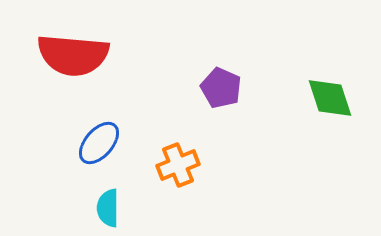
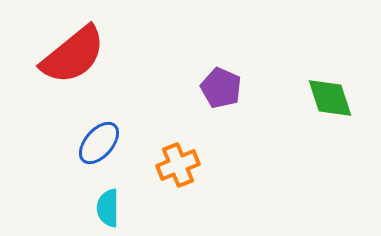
red semicircle: rotated 44 degrees counterclockwise
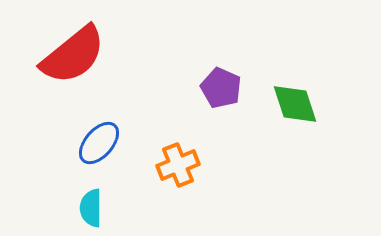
green diamond: moved 35 px left, 6 px down
cyan semicircle: moved 17 px left
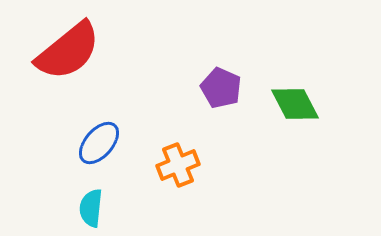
red semicircle: moved 5 px left, 4 px up
green diamond: rotated 9 degrees counterclockwise
cyan semicircle: rotated 6 degrees clockwise
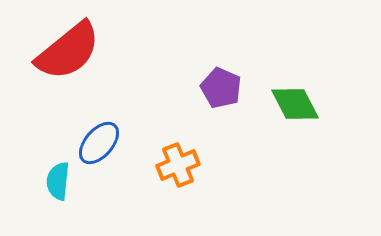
cyan semicircle: moved 33 px left, 27 px up
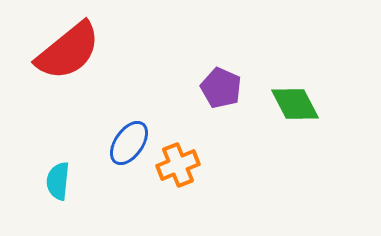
blue ellipse: moved 30 px right; rotated 6 degrees counterclockwise
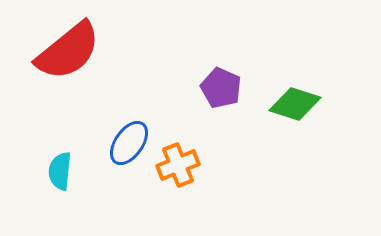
green diamond: rotated 45 degrees counterclockwise
cyan semicircle: moved 2 px right, 10 px up
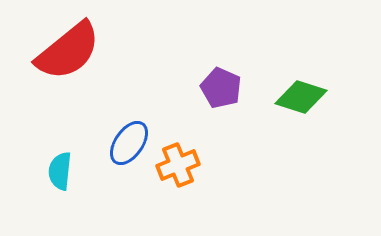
green diamond: moved 6 px right, 7 px up
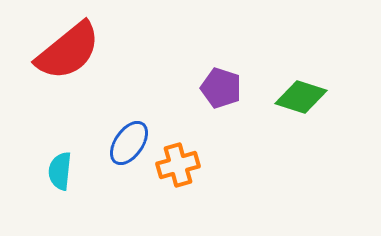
purple pentagon: rotated 6 degrees counterclockwise
orange cross: rotated 6 degrees clockwise
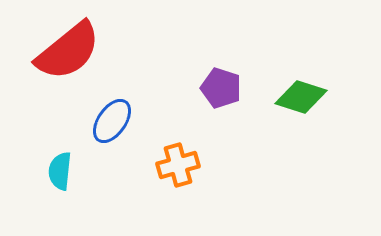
blue ellipse: moved 17 px left, 22 px up
